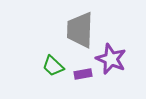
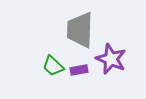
purple rectangle: moved 4 px left, 4 px up
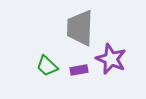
gray trapezoid: moved 2 px up
green trapezoid: moved 6 px left
